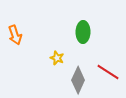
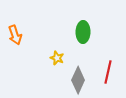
red line: rotated 70 degrees clockwise
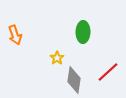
yellow star: rotated 16 degrees clockwise
red line: rotated 35 degrees clockwise
gray diamond: moved 4 px left; rotated 16 degrees counterclockwise
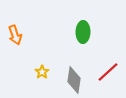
yellow star: moved 15 px left, 14 px down
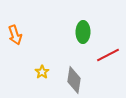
red line: moved 17 px up; rotated 15 degrees clockwise
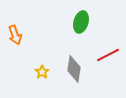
green ellipse: moved 2 px left, 10 px up; rotated 15 degrees clockwise
gray diamond: moved 11 px up
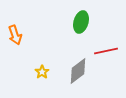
red line: moved 2 px left, 4 px up; rotated 15 degrees clockwise
gray diamond: moved 4 px right, 2 px down; rotated 44 degrees clockwise
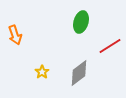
red line: moved 4 px right, 5 px up; rotated 20 degrees counterclockwise
gray diamond: moved 1 px right, 2 px down
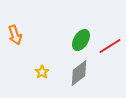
green ellipse: moved 18 px down; rotated 15 degrees clockwise
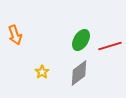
red line: rotated 15 degrees clockwise
